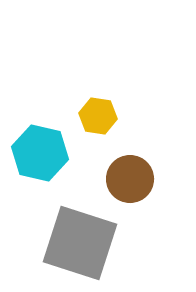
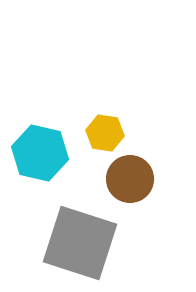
yellow hexagon: moved 7 px right, 17 px down
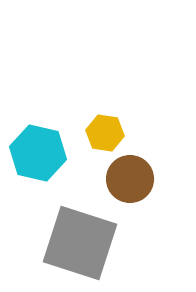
cyan hexagon: moved 2 px left
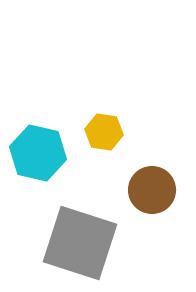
yellow hexagon: moved 1 px left, 1 px up
brown circle: moved 22 px right, 11 px down
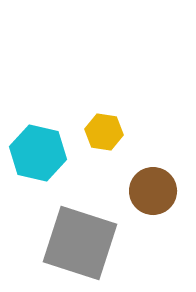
brown circle: moved 1 px right, 1 px down
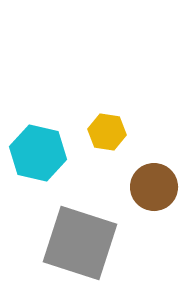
yellow hexagon: moved 3 px right
brown circle: moved 1 px right, 4 px up
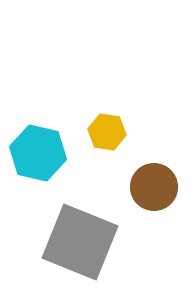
gray square: moved 1 px up; rotated 4 degrees clockwise
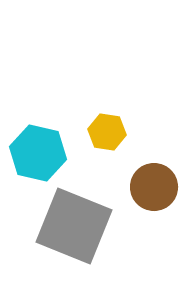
gray square: moved 6 px left, 16 px up
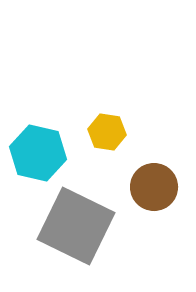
gray square: moved 2 px right; rotated 4 degrees clockwise
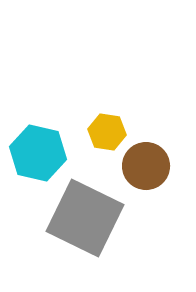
brown circle: moved 8 px left, 21 px up
gray square: moved 9 px right, 8 px up
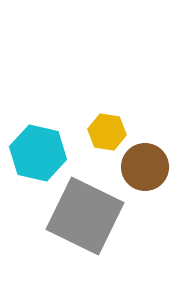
brown circle: moved 1 px left, 1 px down
gray square: moved 2 px up
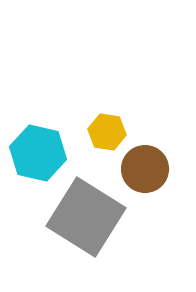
brown circle: moved 2 px down
gray square: moved 1 px right, 1 px down; rotated 6 degrees clockwise
